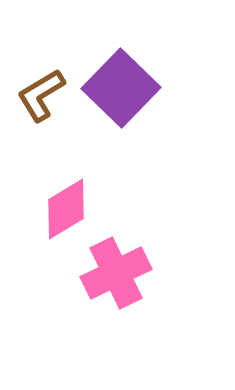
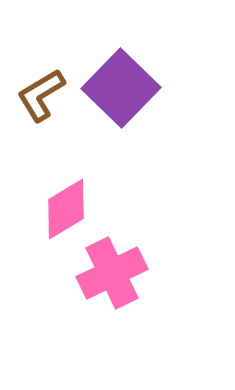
pink cross: moved 4 px left
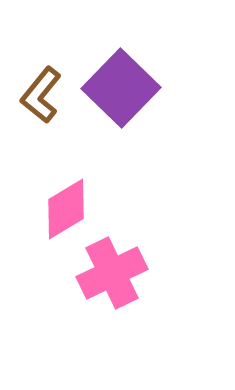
brown L-shape: rotated 20 degrees counterclockwise
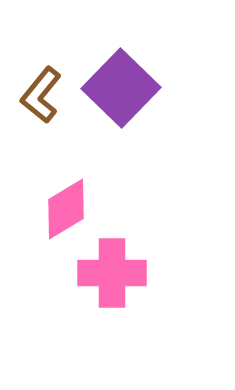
pink cross: rotated 26 degrees clockwise
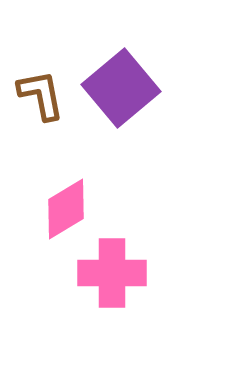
purple square: rotated 6 degrees clockwise
brown L-shape: rotated 130 degrees clockwise
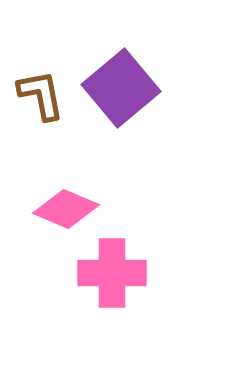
pink diamond: rotated 54 degrees clockwise
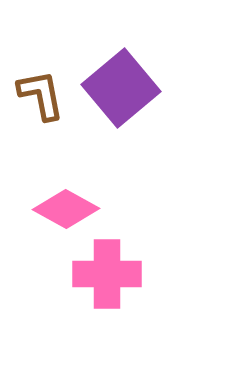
pink diamond: rotated 6 degrees clockwise
pink cross: moved 5 px left, 1 px down
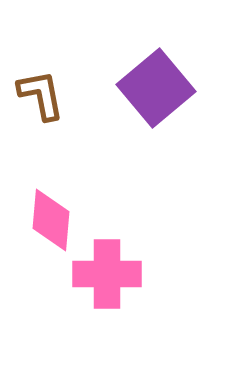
purple square: moved 35 px right
pink diamond: moved 15 px left, 11 px down; rotated 66 degrees clockwise
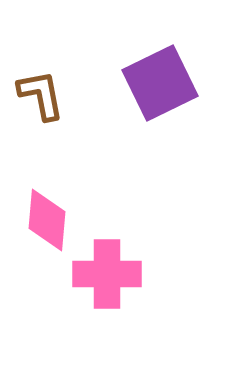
purple square: moved 4 px right, 5 px up; rotated 14 degrees clockwise
pink diamond: moved 4 px left
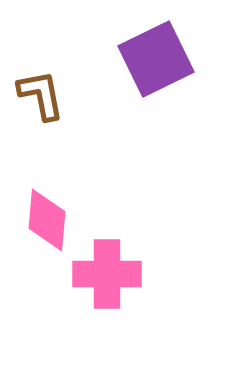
purple square: moved 4 px left, 24 px up
